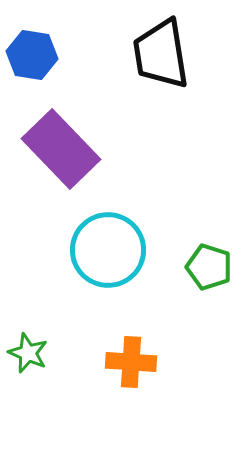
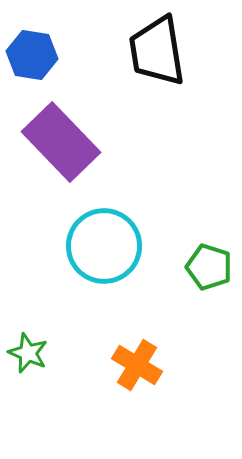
black trapezoid: moved 4 px left, 3 px up
purple rectangle: moved 7 px up
cyan circle: moved 4 px left, 4 px up
orange cross: moved 6 px right, 3 px down; rotated 27 degrees clockwise
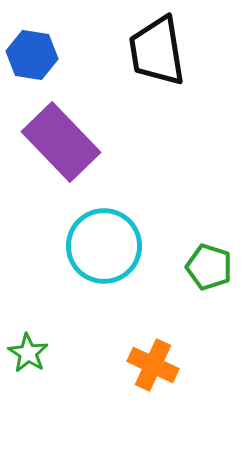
green star: rotated 9 degrees clockwise
orange cross: moved 16 px right; rotated 6 degrees counterclockwise
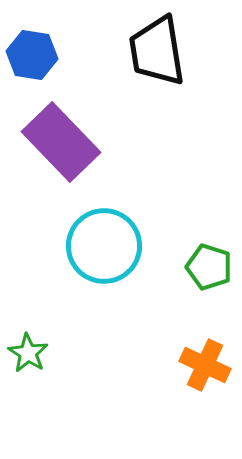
orange cross: moved 52 px right
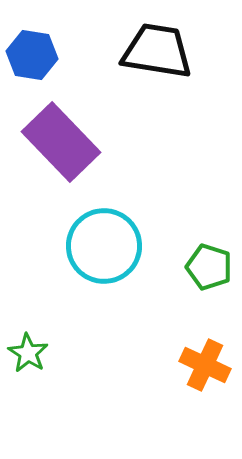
black trapezoid: rotated 108 degrees clockwise
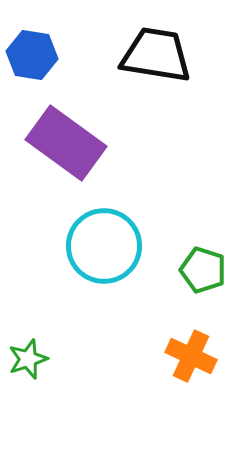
black trapezoid: moved 1 px left, 4 px down
purple rectangle: moved 5 px right, 1 px down; rotated 10 degrees counterclockwise
green pentagon: moved 6 px left, 3 px down
green star: moved 6 px down; rotated 21 degrees clockwise
orange cross: moved 14 px left, 9 px up
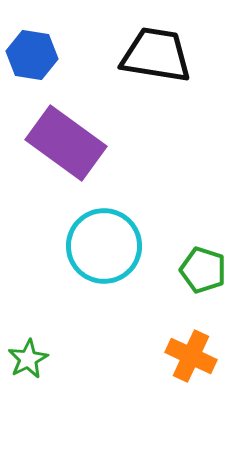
green star: rotated 9 degrees counterclockwise
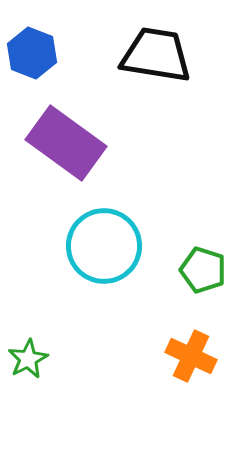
blue hexagon: moved 2 px up; rotated 12 degrees clockwise
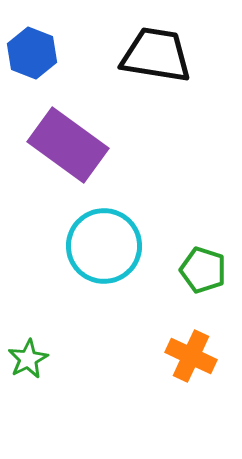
purple rectangle: moved 2 px right, 2 px down
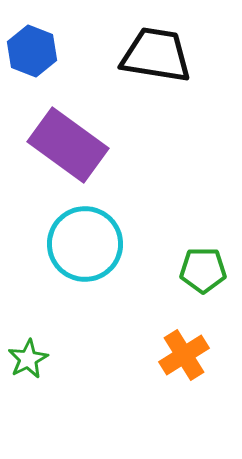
blue hexagon: moved 2 px up
cyan circle: moved 19 px left, 2 px up
green pentagon: rotated 18 degrees counterclockwise
orange cross: moved 7 px left, 1 px up; rotated 33 degrees clockwise
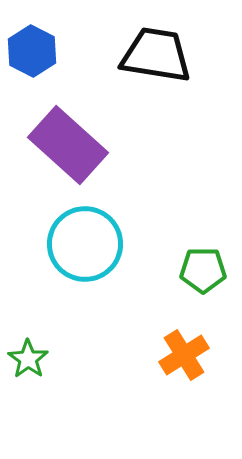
blue hexagon: rotated 6 degrees clockwise
purple rectangle: rotated 6 degrees clockwise
green star: rotated 9 degrees counterclockwise
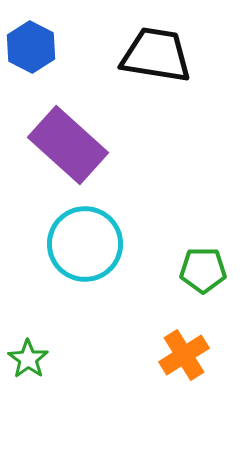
blue hexagon: moved 1 px left, 4 px up
